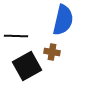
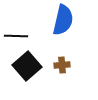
brown cross: moved 10 px right, 13 px down; rotated 14 degrees counterclockwise
black square: rotated 12 degrees counterclockwise
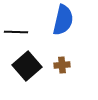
black line: moved 4 px up
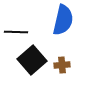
black square: moved 5 px right, 6 px up
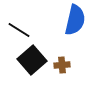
blue semicircle: moved 12 px right
black line: moved 3 px right, 2 px up; rotated 30 degrees clockwise
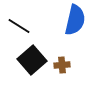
black line: moved 4 px up
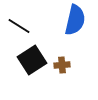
black square: rotated 8 degrees clockwise
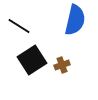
brown cross: rotated 14 degrees counterclockwise
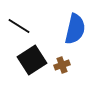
blue semicircle: moved 9 px down
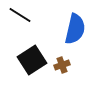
black line: moved 1 px right, 11 px up
